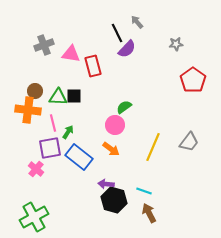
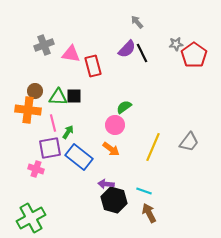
black line: moved 25 px right, 20 px down
red pentagon: moved 1 px right, 25 px up
pink cross: rotated 21 degrees counterclockwise
green cross: moved 3 px left, 1 px down
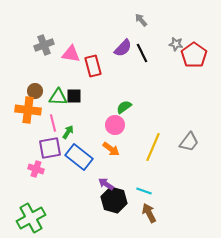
gray arrow: moved 4 px right, 2 px up
gray star: rotated 16 degrees clockwise
purple semicircle: moved 4 px left, 1 px up
purple arrow: rotated 28 degrees clockwise
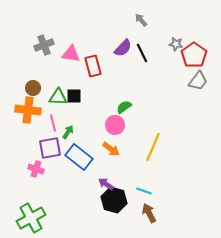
brown circle: moved 2 px left, 3 px up
gray trapezoid: moved 9 px right, 61 px up
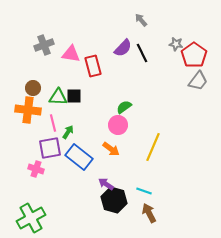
pink circle: moved 3 px right
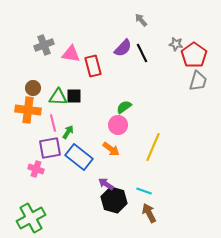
gray trapezoid: rotated 20 degrees counterclockwise
